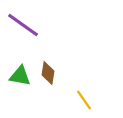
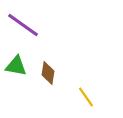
green triangle: moved 4 px left, 10 px up
yellow line: moved 2 px right, 3 px up
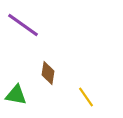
green triangle: moved 29 px down
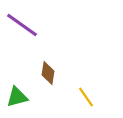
purple line: moved 1 px left
green triangle: moved 1 px right, 2 px down; rotated 25 degrees counterclockwise
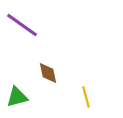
brown diamond: rotated 20 degrees counterclockwise
yellow line: rotated 20 degrees clockwise
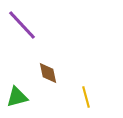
purple line: rotated 12 degrees clockwise
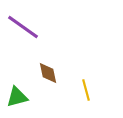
purple line: moved 1 px right, 2 px down; rotated 12 degrees counterclockwise
yellow line: moved 7 px up
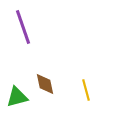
purple line: rotated 36 degrees clockwise
brown diamond: moved 3 px left, 11 px down
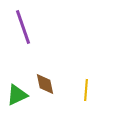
yellow line: rotated 20 degrees clockwise
green triangle: moved 2 px up; rotated 10 degrees counterclockwise
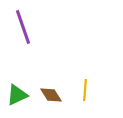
brown diamond: moved 6 px right, 11 px down; rotated 20 degrees counterclockwise
yellow line: moved 1 px left
